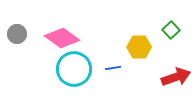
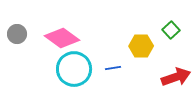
yellow hexagon: moved 2 px right, 1 px up
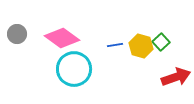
green square: moved 10 px left, 12 px down
yellow hexagon: rotated 15 degrees clockwise
blue line: moved 2 px right, 23 px up
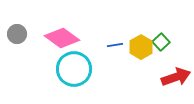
yellow hexagon: moved 1 px down; rotated 15 degrees clockwise
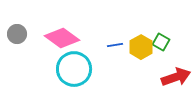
green square: rotated 18 degrees counterclockwise
